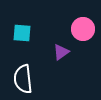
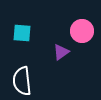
pink circle: moved 1 px left, 2 px down
white semicircle: moved 1 px left, 2 px down
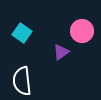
cyan square: rotated 30 degrees clockwise
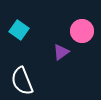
cyan square: moved 3 px left, 3 px up
white semicircle: rotated 16 degrees counterclockwise
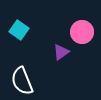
pink circle: moved 1 px down
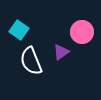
white semicircle: moved 9 px right, 20 px up
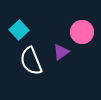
cyan square: rotated 12 degrees clockwise
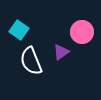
cyan square: rotated 12 degrees counterclockwise
